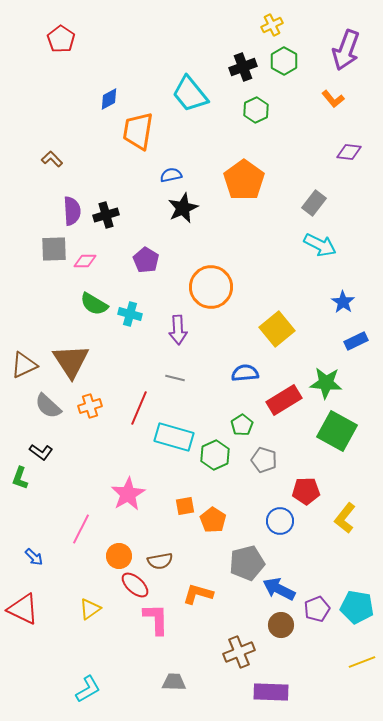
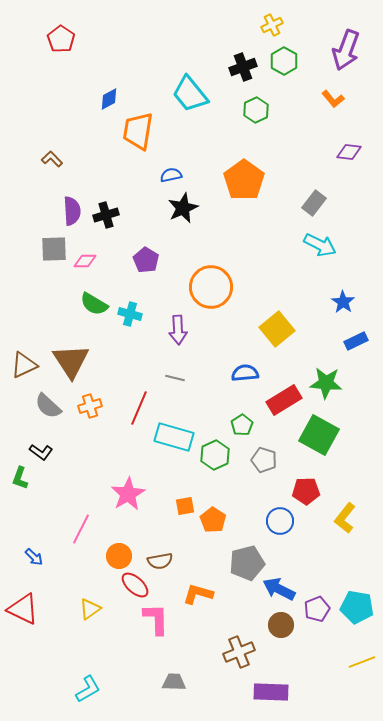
green square at (337, 431): moved 18 px left, 4 px down
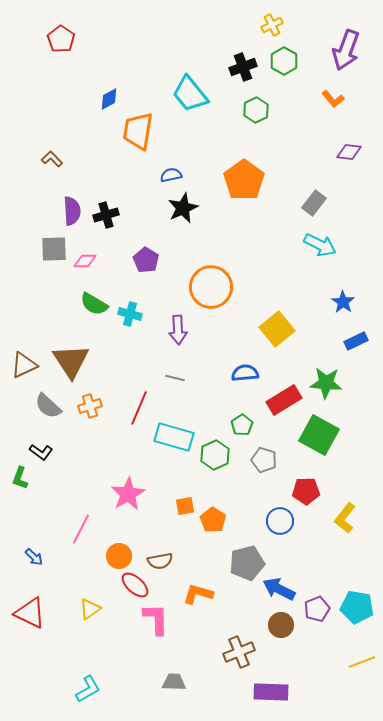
red triangle at (23, 609): moved 7 px right, 4 px down
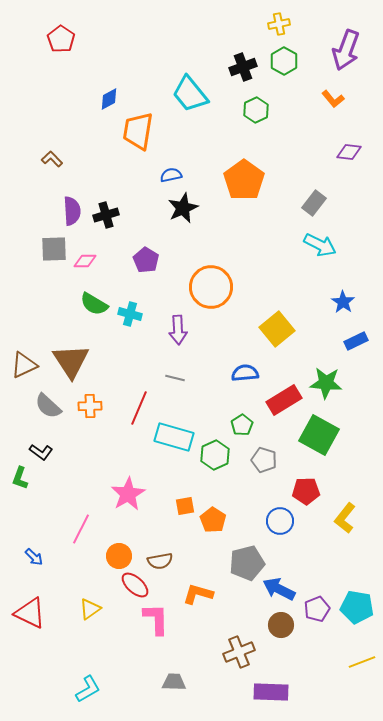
yellow cross at (272, 25): moved 7 px right, 1 px up; rotated 15 degrees clockwise
orange cross at (90, 406): rotated 15 degrees clockwise
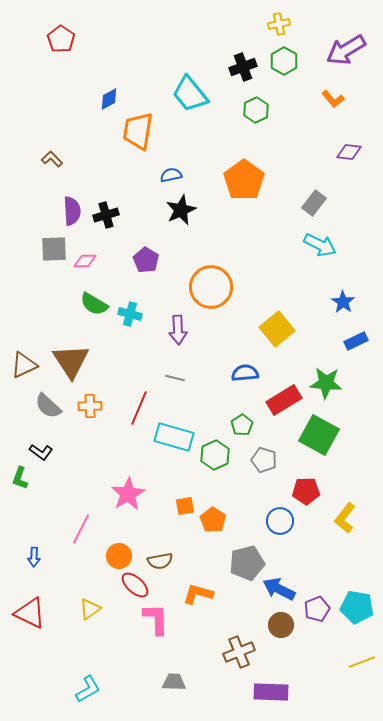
purple arrow at (346, 50): rotated 39 degrees clockwise
black star at (183, 208): moved 2 px left, 2 px down
blue arrow at (34, 557): rotated 48 degrees clockwise
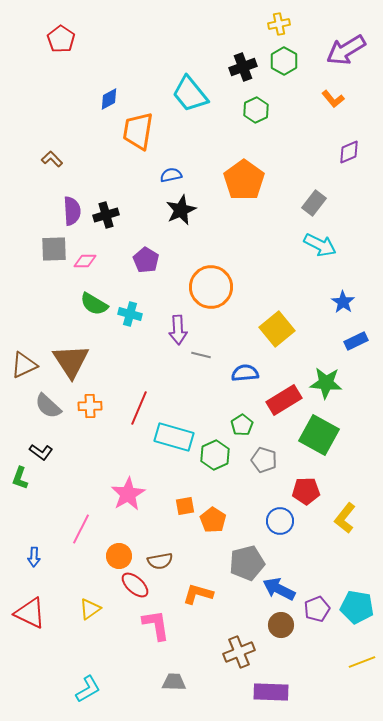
purple diamond at (349, 152): rotated 30 degrees counterclockwise
gray line at (175, 378): moved 26 px right, 23 px up
pink L-shape at (156, 619): moved 6 px down; rotated 8 degrees counterclockwise
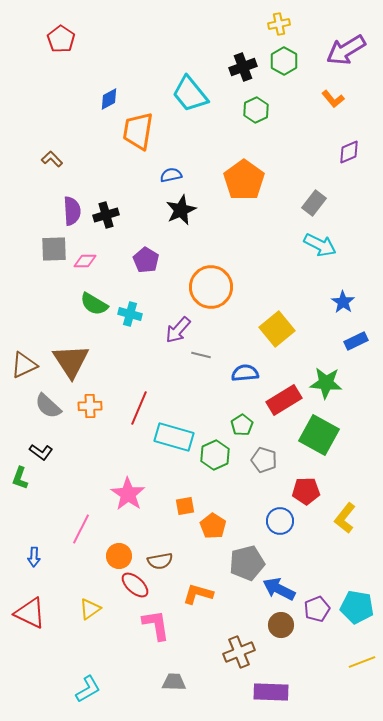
purple arrow at (178, 330): rotated 44 degrees clockwise
pink star at (128, 494): rotated 8 degrees counterclockwise
orange pentagon at (213, 520): moved 6 px down
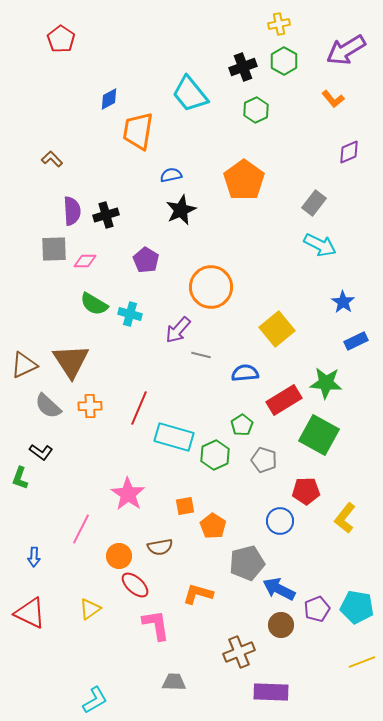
brown semicircle at (160, 561): moved 14 px up
cyan L-shape at (88, 689): moved 7 px right, 11 px down
